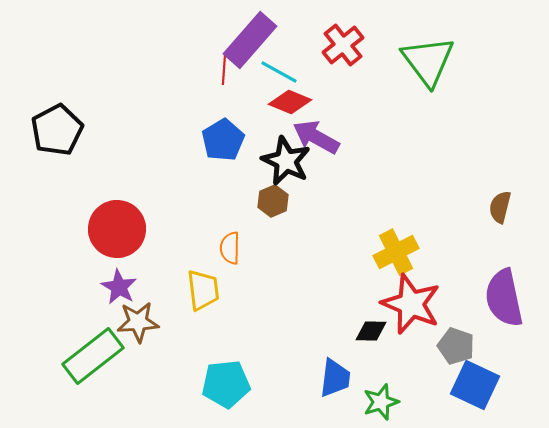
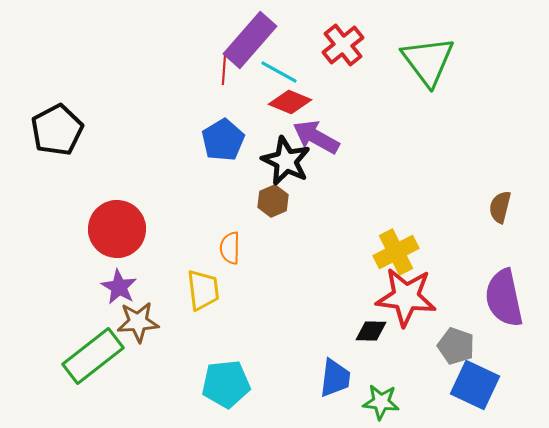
red star: moved 5 px left, 7 px up; rotated 16 degrees counterclockwise
green star: rotated 24 degrees clockwise
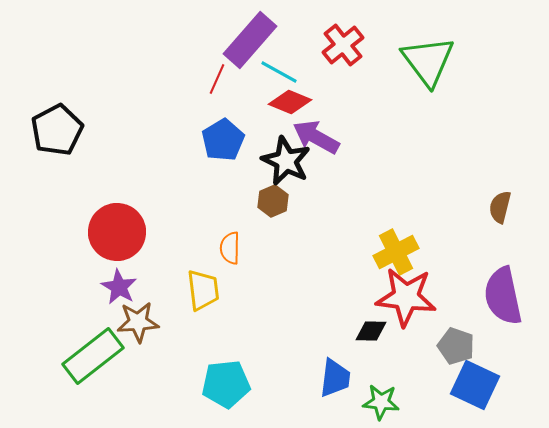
red line: moved 7 px left, 10 px down; rotated 20 degrees clockwise
red circle: moved 3 px down
purple semicircle: moved 1 px left, 2 px up
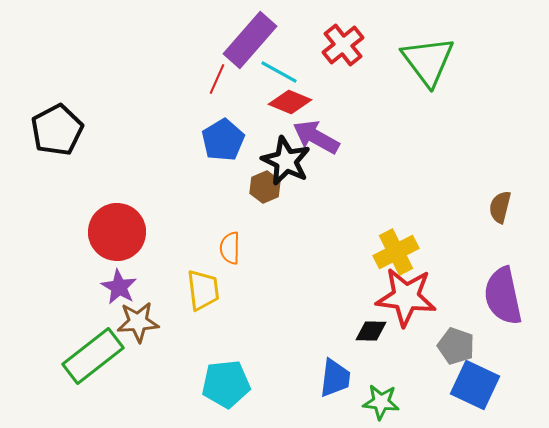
brown hexagon: moved 8 px left, 14 px up
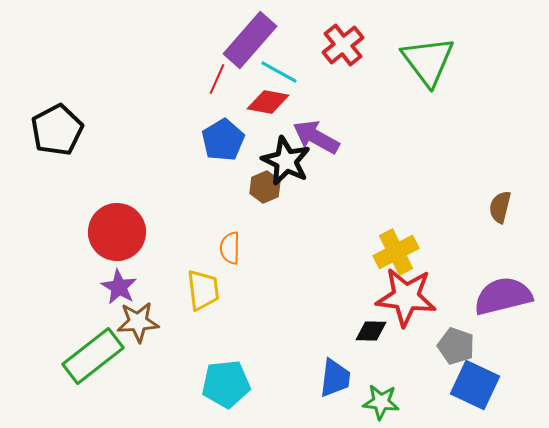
red diamond: moved 22 px left; rotated 12 degrees counterclockwise
purple semicircle: rotated 88 degrees clockwise
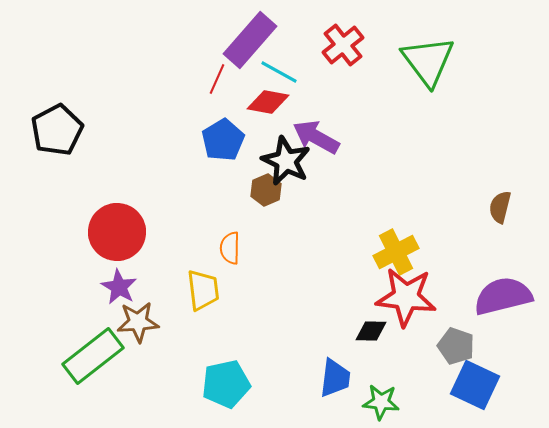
brown hexagon: moved 1 px right, 3 px down
cyan pentagon: rotated 6 degrees counterclockwise
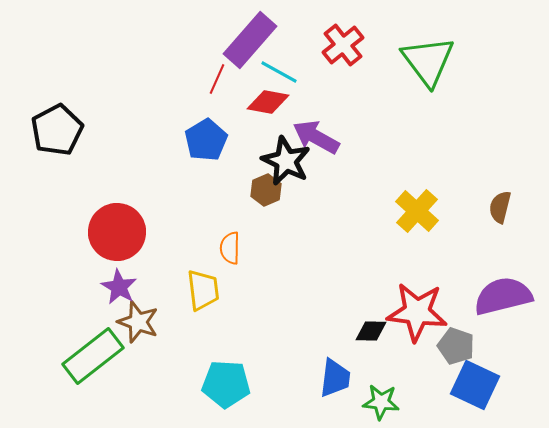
blue pentagon: moved 17 px left
yellow cross: moved 21 px right, 41 px up; rotated 21 degrees counterclockwise
red star: moved 11 px right, 15 px down
brown star: rotated 24 degrees clockwise
cyan pentagon: rotated 15 degrees clockwise
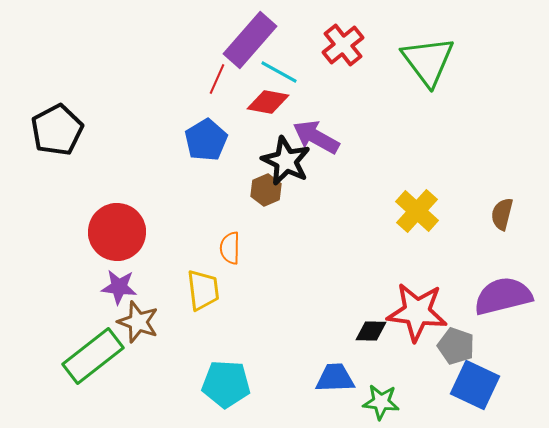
brown semicircle: moved 2 px right, 7 px down
purple star: rotated 24 degrees counterclockwise
blue trapezoid: rotated 99 degrees counterclockwise
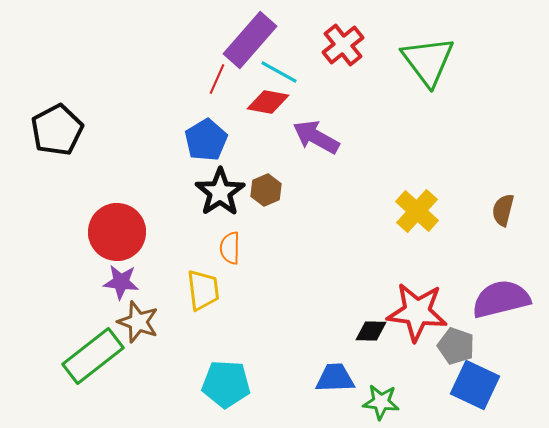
black star: moved 66 px left, 31 px down; rotated 12 degrees clockwise
brown semicircle: moved 1 px right, 4 px up
purple star: moved 2 px right, 5 px up
purple semicircle: moved 2 px left, 3 px down
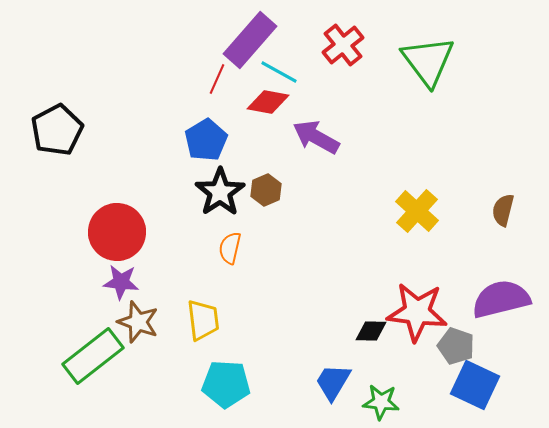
orange semicircle: rotated 12 degrees clockwise
yellow trapezoid: moved 30 px down
blue trapezoid: moved 2 px left, 4 px down; rotated 57 degrees counterclockwise
